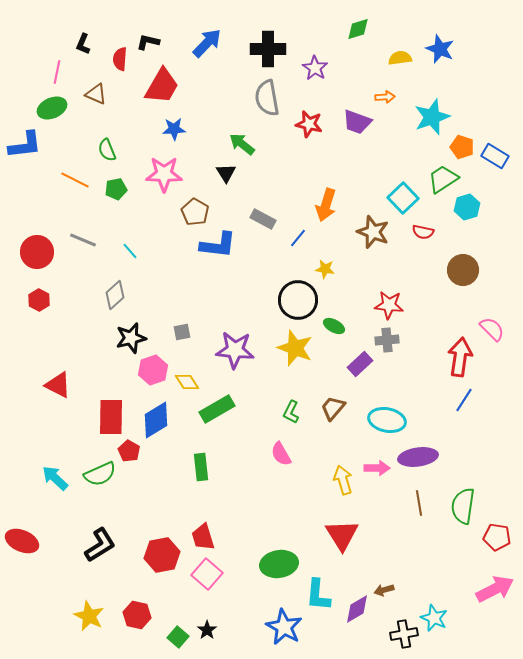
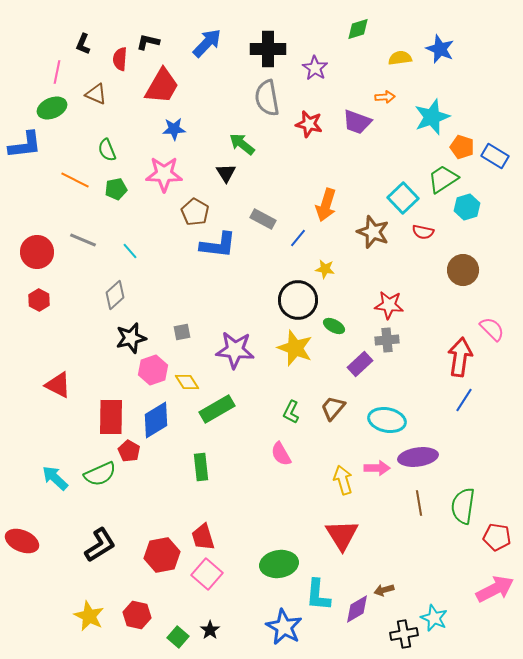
black star at (207, 630): moved 3 px right
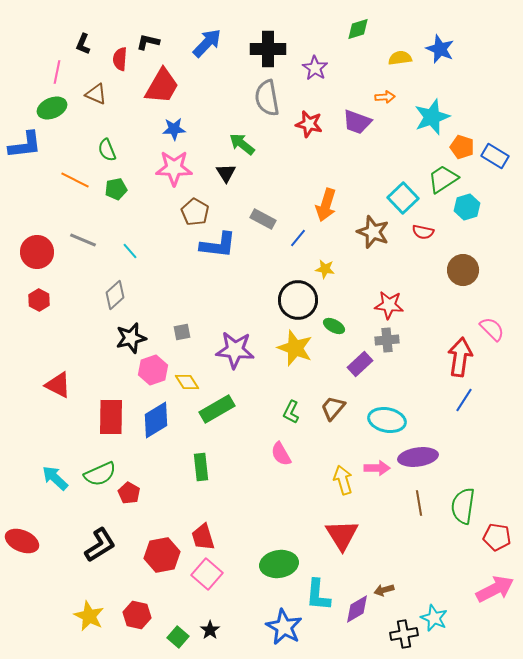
pink star at (164, 174): moved 10 px right, 6 px up
red pentagon at (129, 451): moved 42 px down
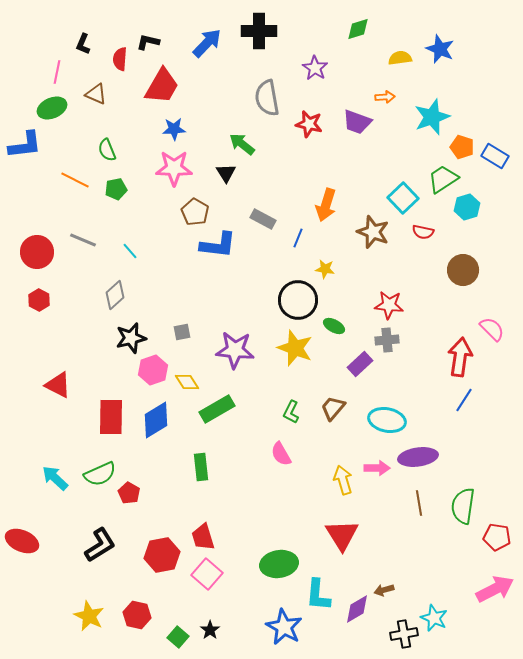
black cross at (268, 49): moved 9 px left, 18 px up
blue line at (298, 238): rotated 18 degrees counterclockwise
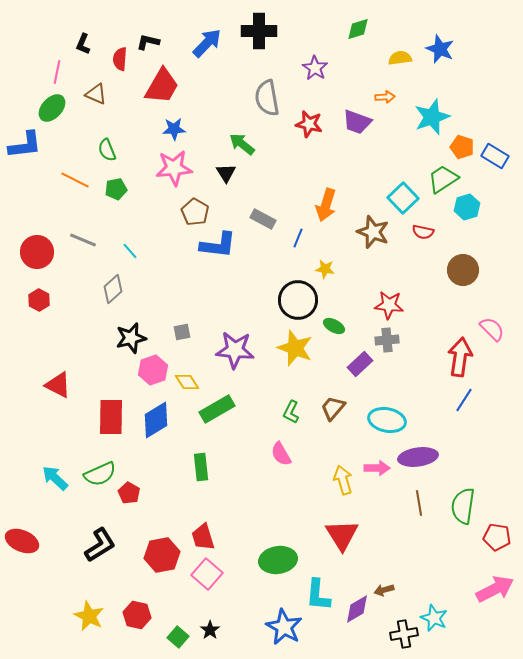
green ellipse at (52, 108): rotated 24 degrees counterclockwise
pink star at (174, 168): rotated 6 degrees counterclockwise
gray diamond at (115, 295): moved 2 px left, 6 px up
green ellipse at (279, 564): moved 1 px left, 4 px up
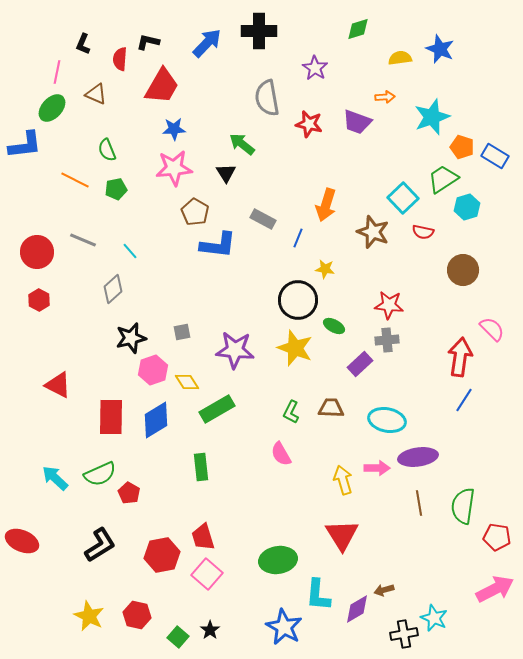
brown trapezoid at (333, 408): moved 2 px left; rotated 52 degrees clockwise
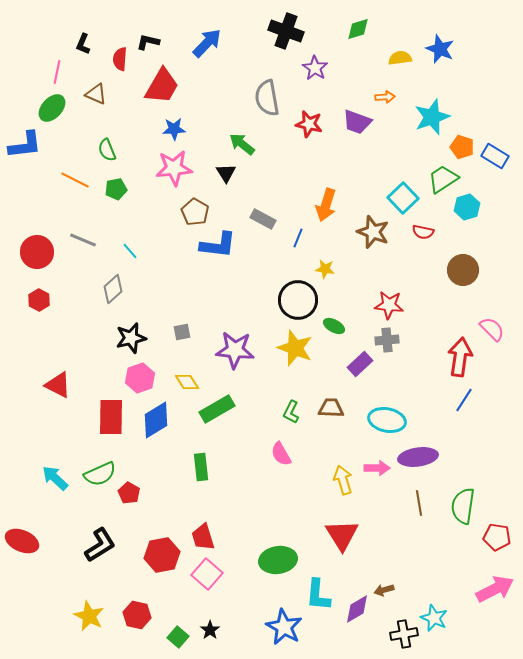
black cross at (259, 31): moved 27 px right; rotated 20 degrees clockwise
pink hexagon at (153, 370): moved 13 px left, 8 px down
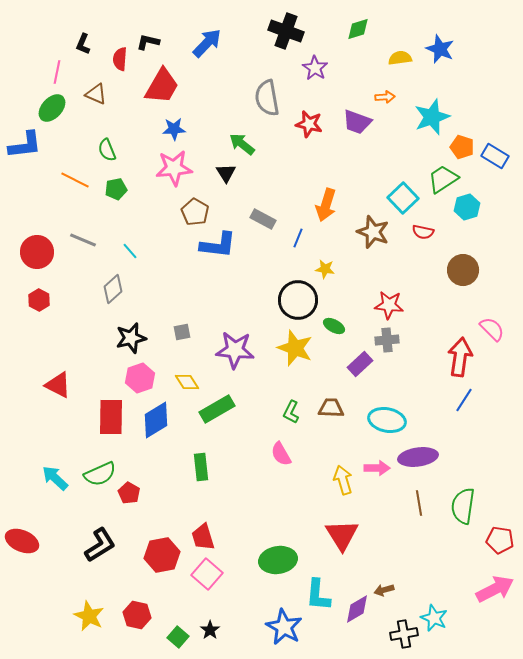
red pentagon at (497, 537): moved 3 px right, 3 px down
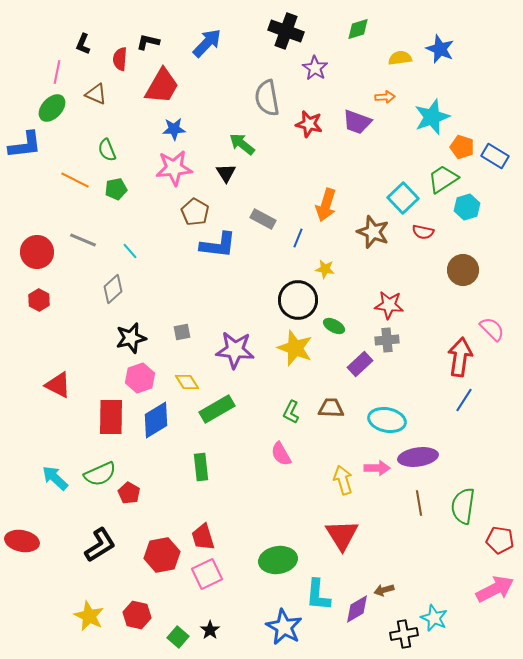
red ellipse at (22, 541): rotated 12 degrees counterclockwise
pink square at (207, 574): rotated 24 degrees clockwise
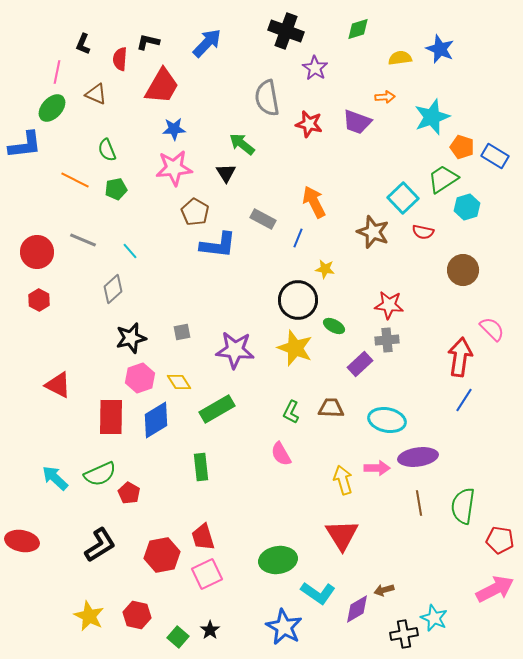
orange arrow at (326, 205): moved 12 px left, 3 px up; rotated 136 degrees clockwise
yellow diamond at (187, 382): moved 8 px left
cyan L-shape at (318, 595): moved 2 px up; rotated 60 degrees counterclockwise
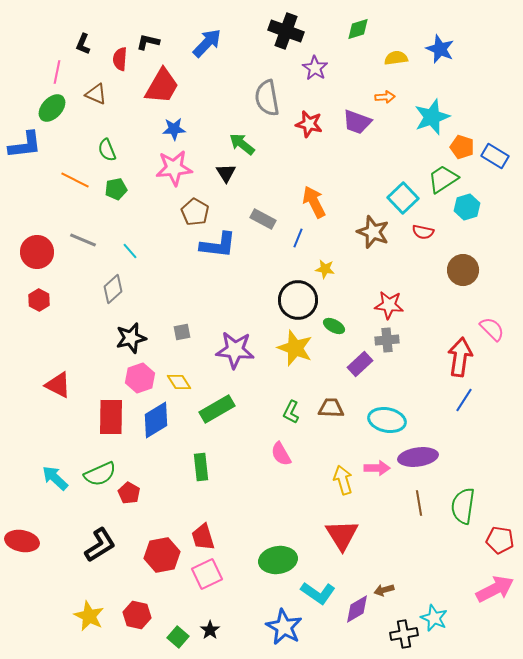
yellow semicircle at (400, 58): moved 4 px left
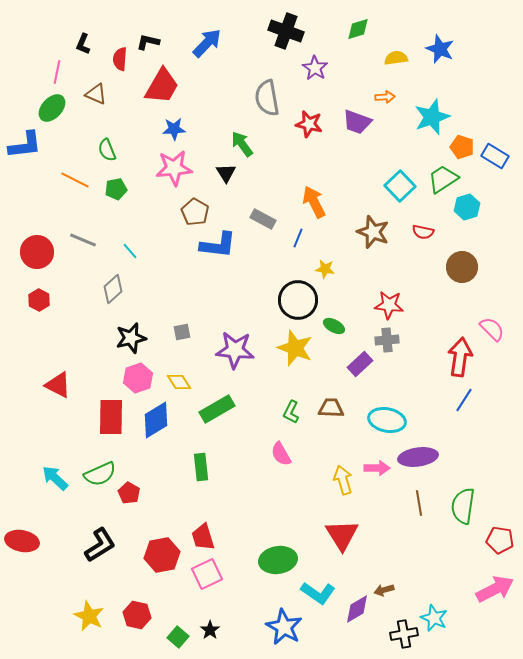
green arrow at (242, 144): rotated 16 degrees clockwise
cyan square at (403, 198): moved 3 px left, 12 px up
brown circle at (463, 270): moved 1 px left, 3 px up
pink hexagon at (140, 378): moved 2 px left
